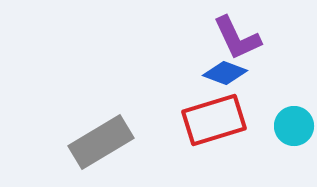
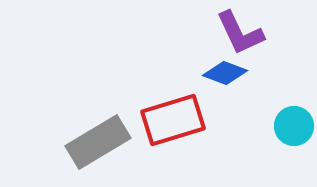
purple L-shape: moved 3 px right, 5 px up
red rectangle: moved 41 px left
gray rectangle: moved 3 px left
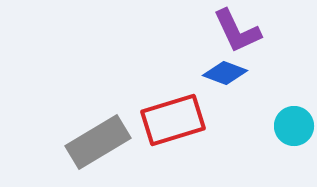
purple L-shape: moved 3 px left, 2 px up
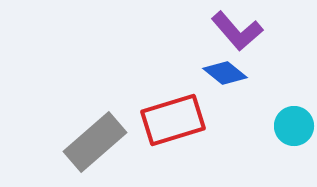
purple L-shape: rotated 16 degrees counterclockwise
blue diamond: rotated 18 degrees clockwise
gray rectangle: moved 3 px left; rotated 10 degrees counterclockwise
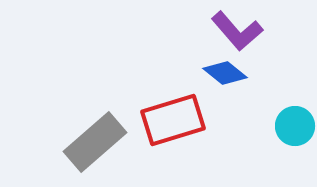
cyan circle: moved 1 px right
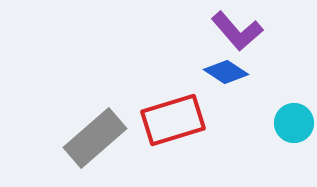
blue diamond: moved 1 px right, 1 px up; rotated 6 degrees counterclockwise
cyan circle: moved 1 px left, 3 px up
gray rectangle: moved 4 px up
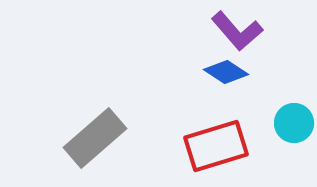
red rectangle: moved 43 px right, 26 px down
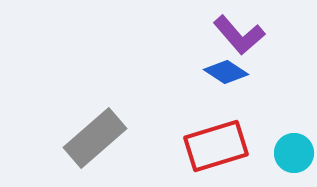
purple L-shape: moved 2 px right, 4 px down
cyan circle: moved 30 px down
